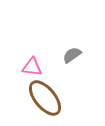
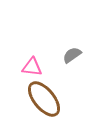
brown ellipse: moved 1 px left, 1 px down
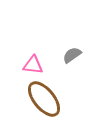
pink triangle: moved 1 px right, 2 px up
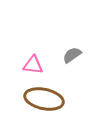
brown ellipse: rotated 39 degrees counterclockwise
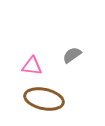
pink triangle: moved 1 px left, 1 px down
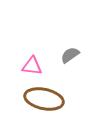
gray semicircle: moved 2 px left
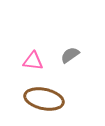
pink triangle: moved 1 px right, 5 px up
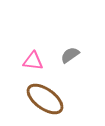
brown ellipse: moved 1 px right; rotated 24 degrees clockwise
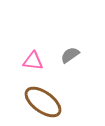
brown ellipse: moved 2 px left, 3 px down
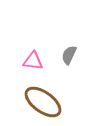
gray semicircle: moved 1 px left; rotated 30 degrees counterclockwise
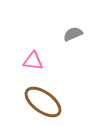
gray semicircle: moved 4 px right, 21 px up; rotated 42 degrees clockwise
